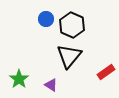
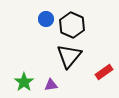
red rectangle: moved 2 px left
green star: moved 5 px right, 3 px down
purple triangle: rotated 40 degrees counterclockwise
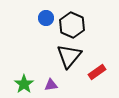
blue circle: moved 1 px up
red rectangle: moved 7 px left
green star: moved 2 px down
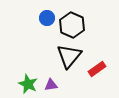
blue circle: moved 1 px right
red rectangle: moved 3 px up
green star: moved 4 px right; rotated 12 degrees counterclockwise
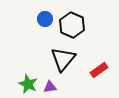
blue circle: moved 2 px left, 1 px down
black triangle: moved 6 px left, 3 px down
red rectangle: moved 2 px right, 1 px down
purple triangle: moved 1 px left, 2 px down
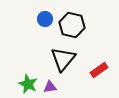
black hexagon: rotated 10 degrees counterclockwise
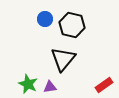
red rectangle: moved 5 px right, 15 px down
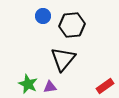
blue circle: moved 2 px left, 3 px up
black hexagon: rotated 20 degrees counterclockwise
red rectangle: moved 1 px right, 1 px down
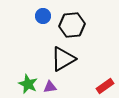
black triangle: rotated 20 degrees clockwise
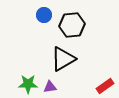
blue circle: moved 1 px right, 1 px up
green star: rotated 24 degrees counterclockwise
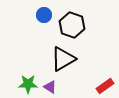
black hexagon: rotated 25 degrees clockwise
purple triangle: rotated 40 degrees clockwise
